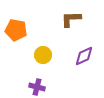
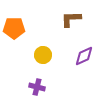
orange pentagon: moved 2 px left, 2 px up; rotated 10 degrees counterclockwise
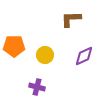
orange pentagon: moved 18 px down
yellow circle: moved 2 px right
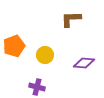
orange pentagon: rotated 20 degrees counterclockwise
purple diamond: moved 7 px down; rotated 30 degrees clockwise
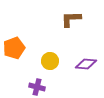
orange pentagon: moved 2 px down
yellow circle: moved 5 px right, 6 px down
purple diamond: moved 2 px right, 1 px down
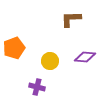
purple diamond: moved 1 px left, 7 px up
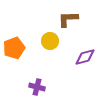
brown L-shape: moved 3 px left
purple diamond: rotated 20 degrees counterclockwise
yellow circle: moved 20 px up
